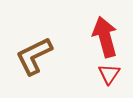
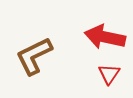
red arrow: rotated 63 degrees counterclockwise
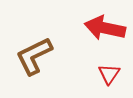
red arrow: moved 9 px up
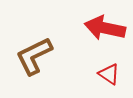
red triangle: rotated 30 degrees counterclockwise
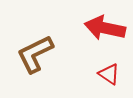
brown L-shape: moved 1 px right, 2 px up
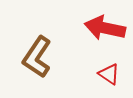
brown L-shape: moved 2 px right, 3 px down; rotated 30 degrees counterclockwise
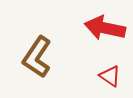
red triangle: moved 1 px right, 2 px down
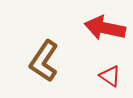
brown L-shape: moved 7 px right, 4 px down
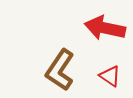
brown L-shape: moved 16 px right, 9 px down
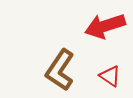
red arrow: moved 2 px up; rotated 30 degrees counterclockwise
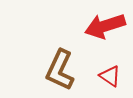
brown L-shape: rotated 9 degrees counterclockwise
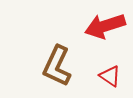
brown L-shape: moved 3 px left, 4 px up
